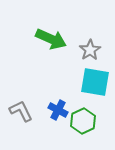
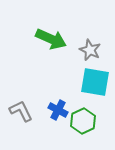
gray star: rotated 15 degrees counterclockwise
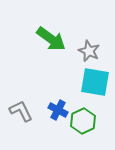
green arrow: rotated 12 degrees clockwise
gray star: moved 1 px left, 1 px down
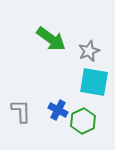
gray star: rotated 25 degrees clockwise
cyan square: moved 1 px left
gray L-shape: rotated 25 degrees clockwise
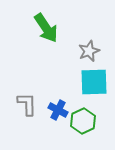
green arrow: moved 5 px left, 11 px up; rotated 20 degrees clockwise
cyan square: rotated 12 degrees counterclockwise
gray L-shape: moved 6 px right, 7 px up
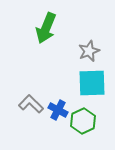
green arrow: rotated 56 degrees clockwise
cyan square: moved 2 px left, 1 px down
gray L-shape: moved 4 px right; rotated 45 degrees counterclockwise
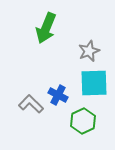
cyan square: moved 2 px right
blue cross: moved 15 px up
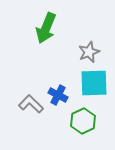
gray star: moved 1 px down
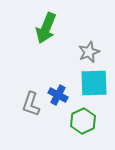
gray L-shape: rotated 115 degrees counterclockwise
